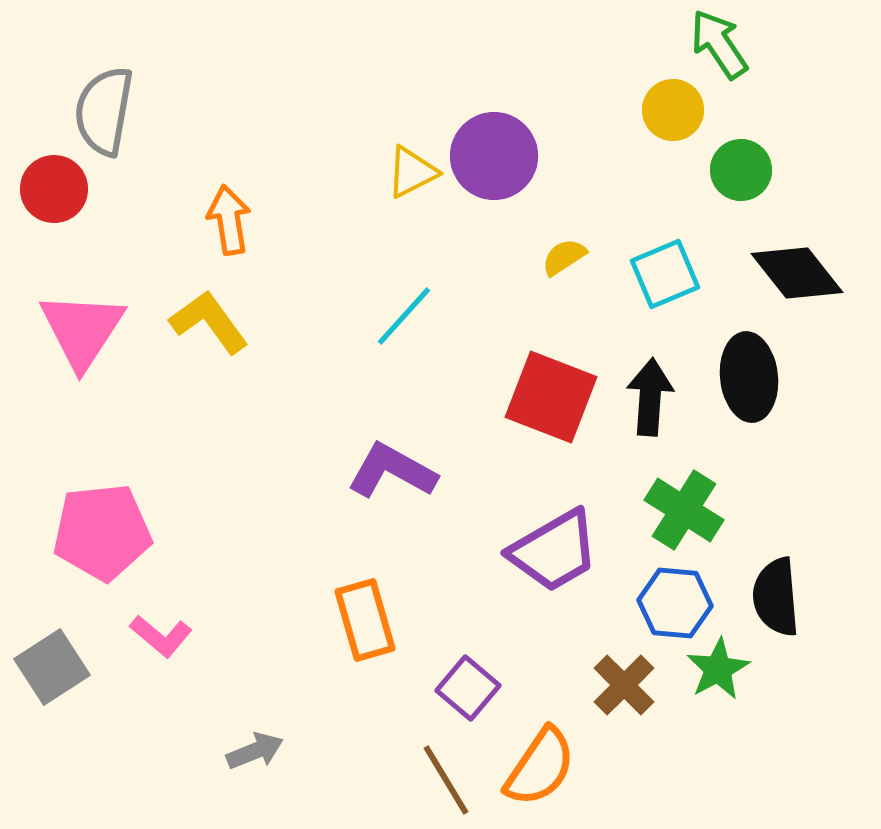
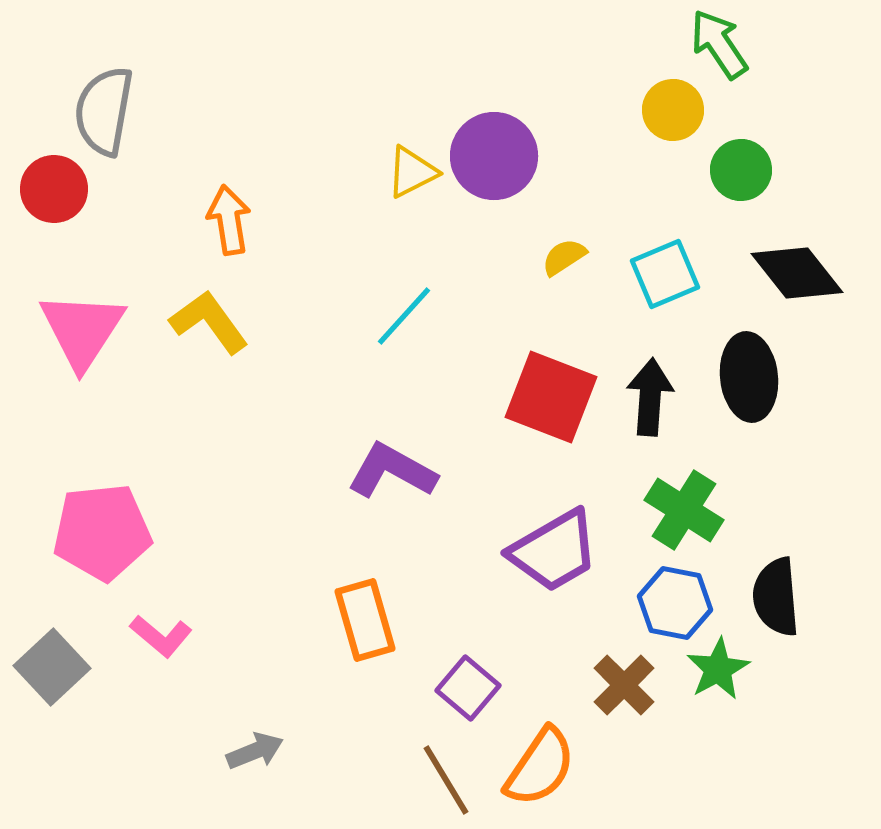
blue hexagon: rotated 6 degrees clockwise
gray square: rotated 10 degrees counterclockwise
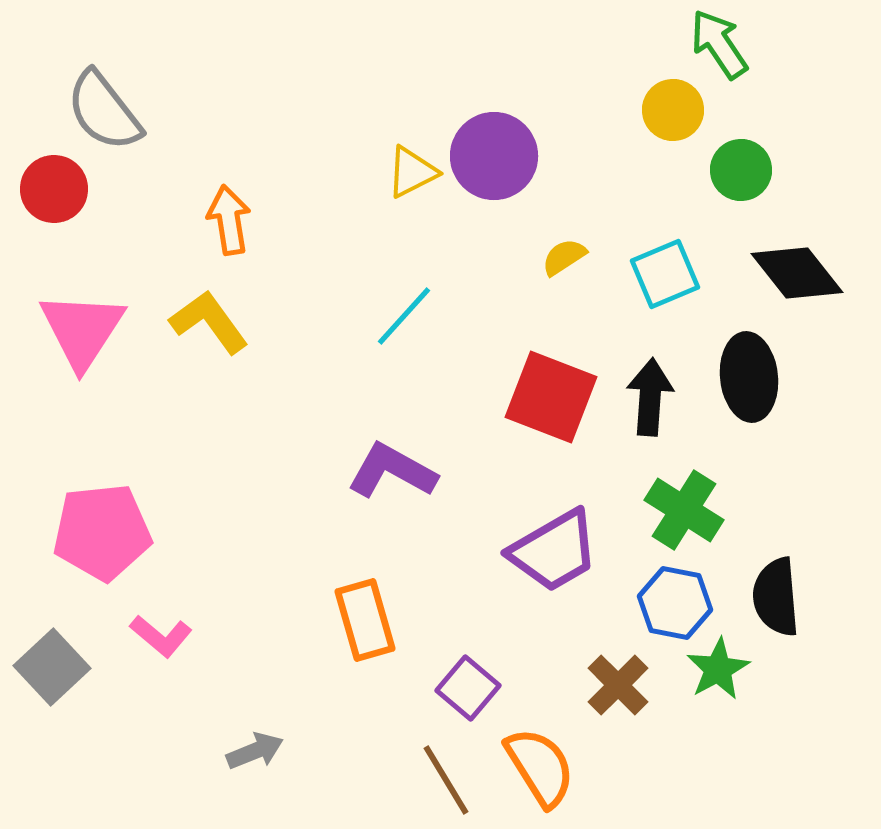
gray semicircle: rotated 48 degrees counterclockwise
brown cross: moved 6 px left
orange semicircle: rotated 66 degrees counterclockwise
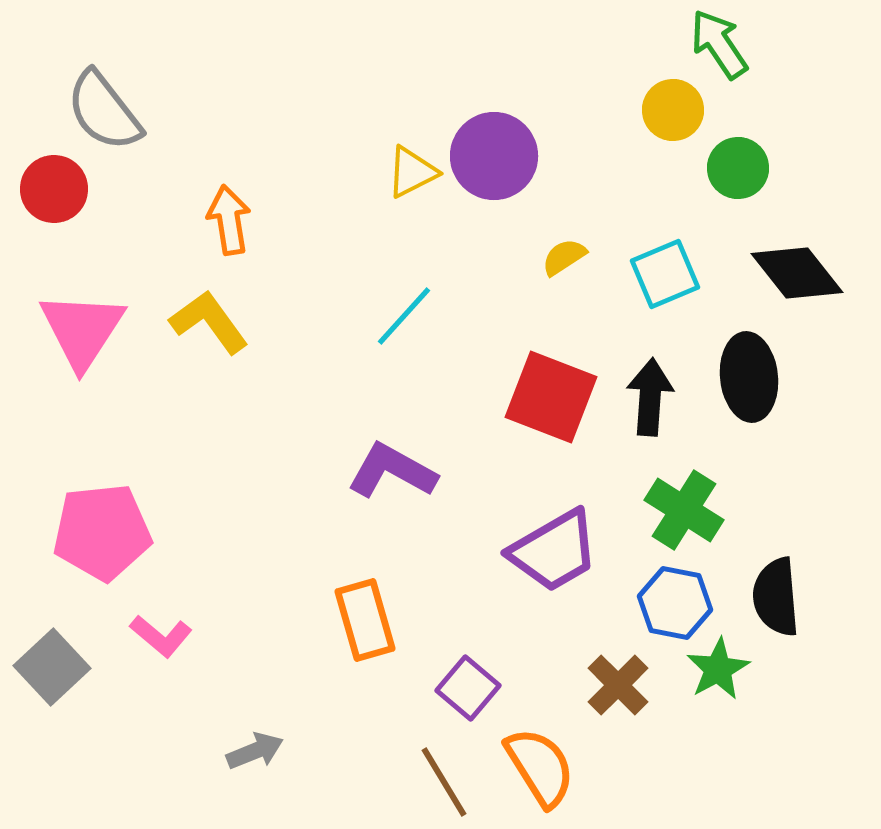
green circle: moved 3 px left, 2 px up
brown line: moved 2 px left, 2 px down
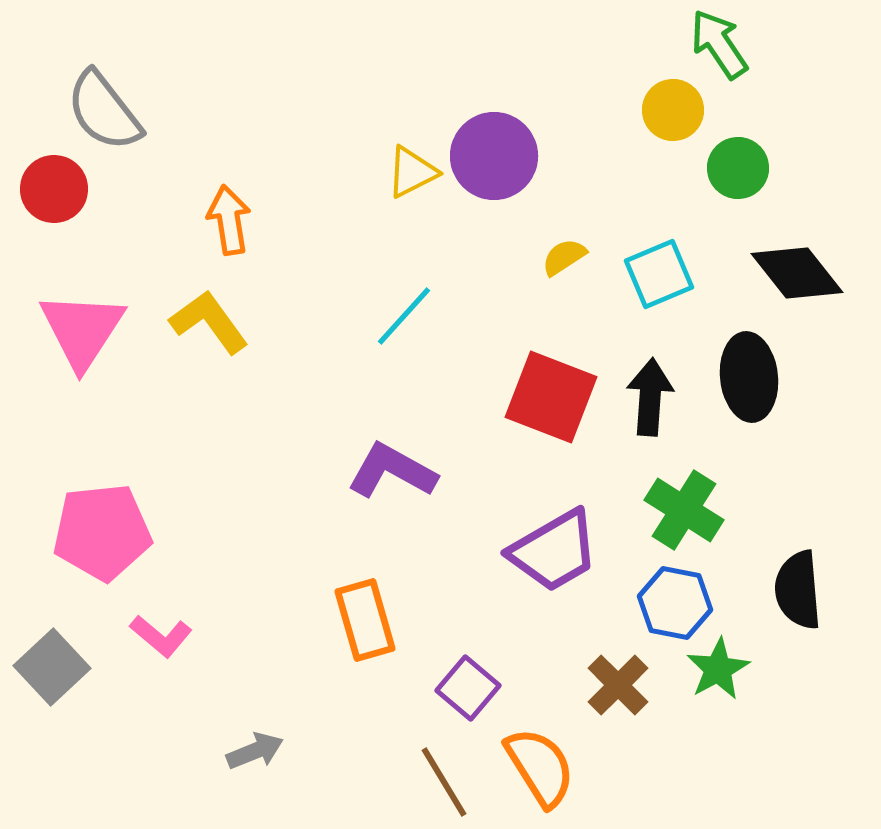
cyan square: moved 6 px left
black semicircle: moved 22 px right, 7 px up
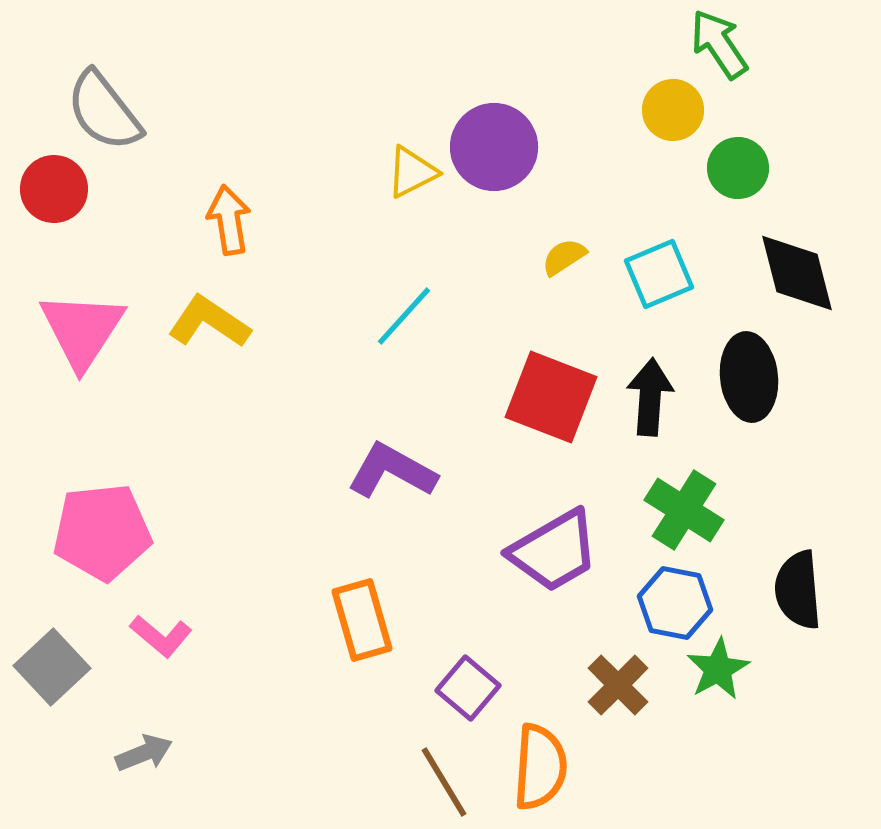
purple circle: moved 9 px up
black diamond: rotated 24 degrees clockwise
yellow L-shape: rotated 20 degrees counterclockwise
orange rectangle: moved 3 px left
gray arrow: moved 111 px left, 2 px down
orange semicircle: rotated 36 degrees clockwise
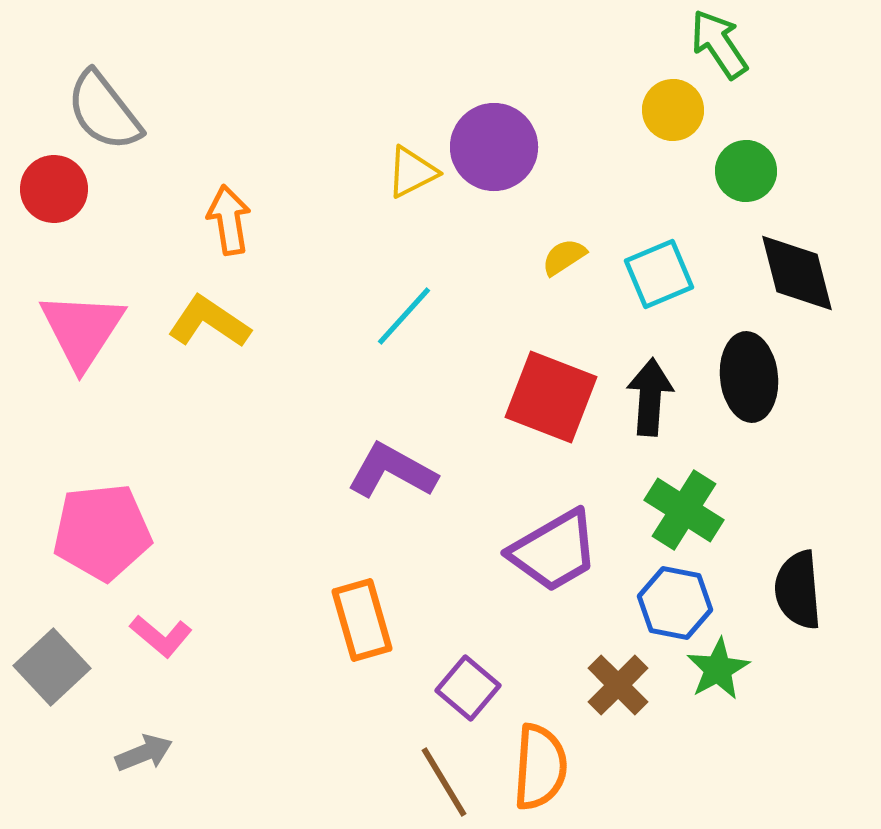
green circle: moved 8 px right, 3 px down
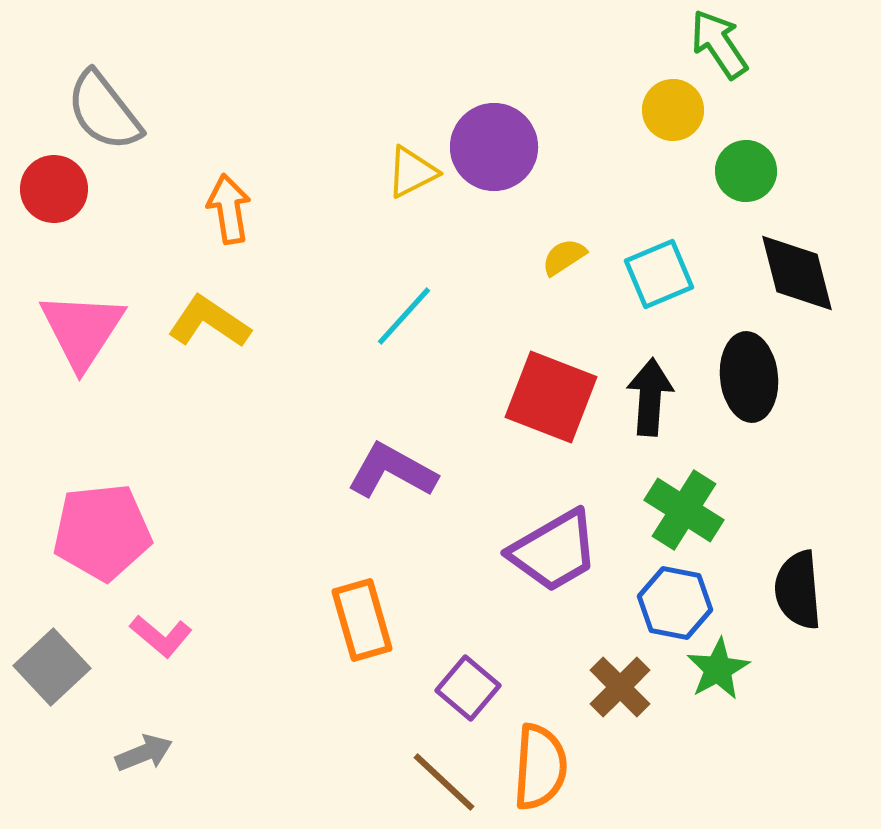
orange arrow: moved 11 px up
brown cross: moved 2 px right, 2 px down
brown line: rotated 16 degrees counterclockwise
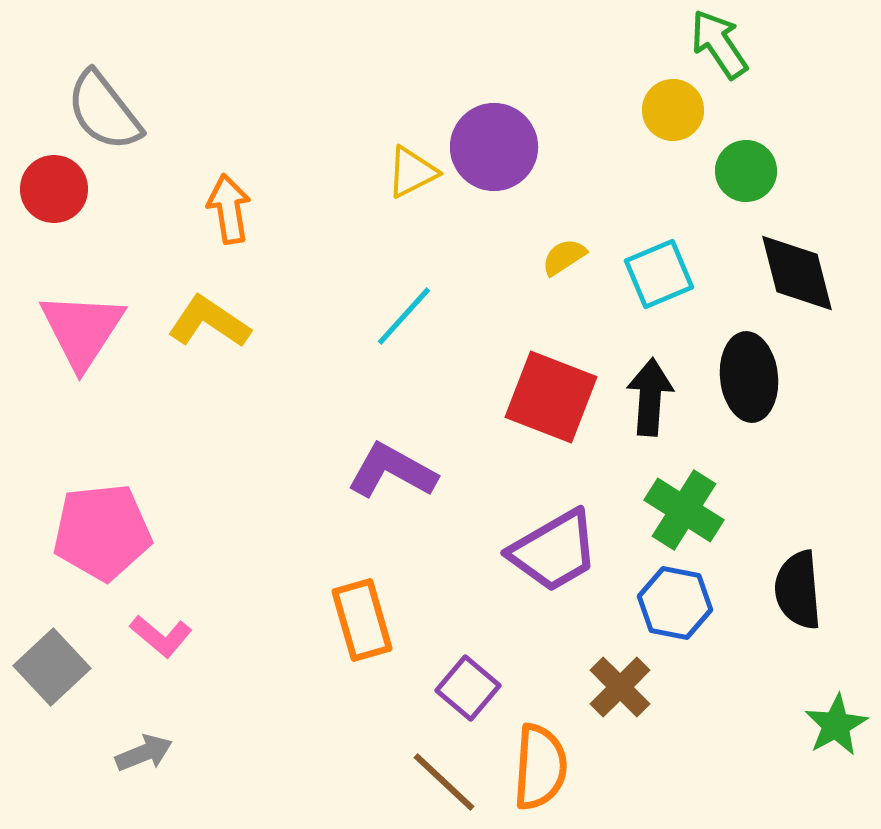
green star: moved 118 px right, 56 px down
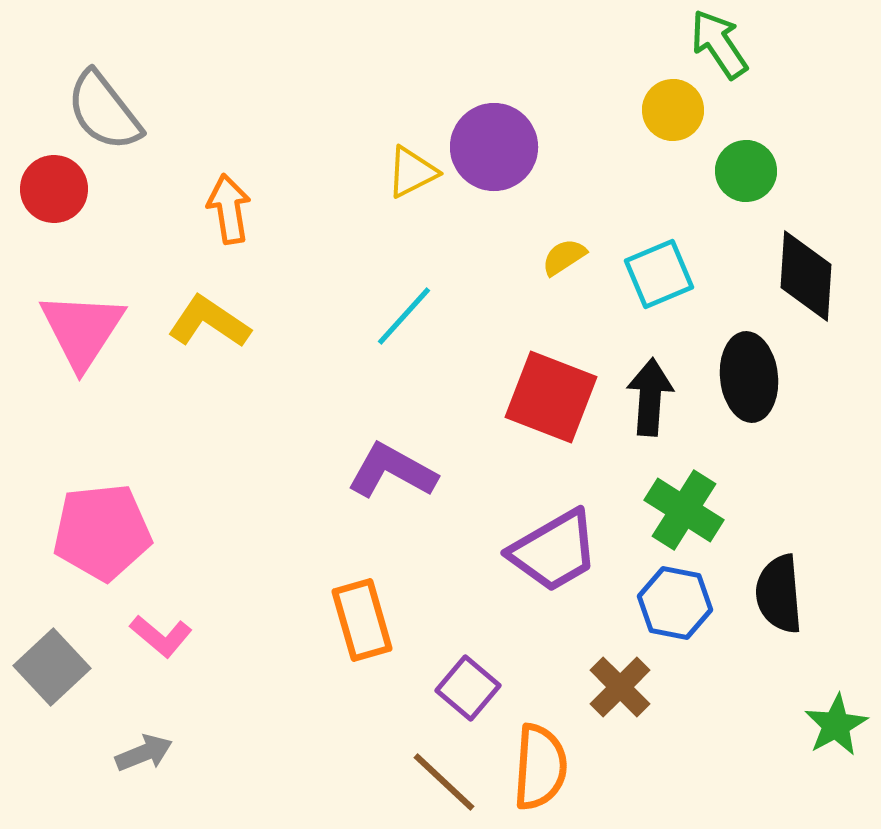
black diamond: moved 9 px right, 3 px down; rotated 18 degrees clockwise
black semicircle: moved 19 px left, 4 px down
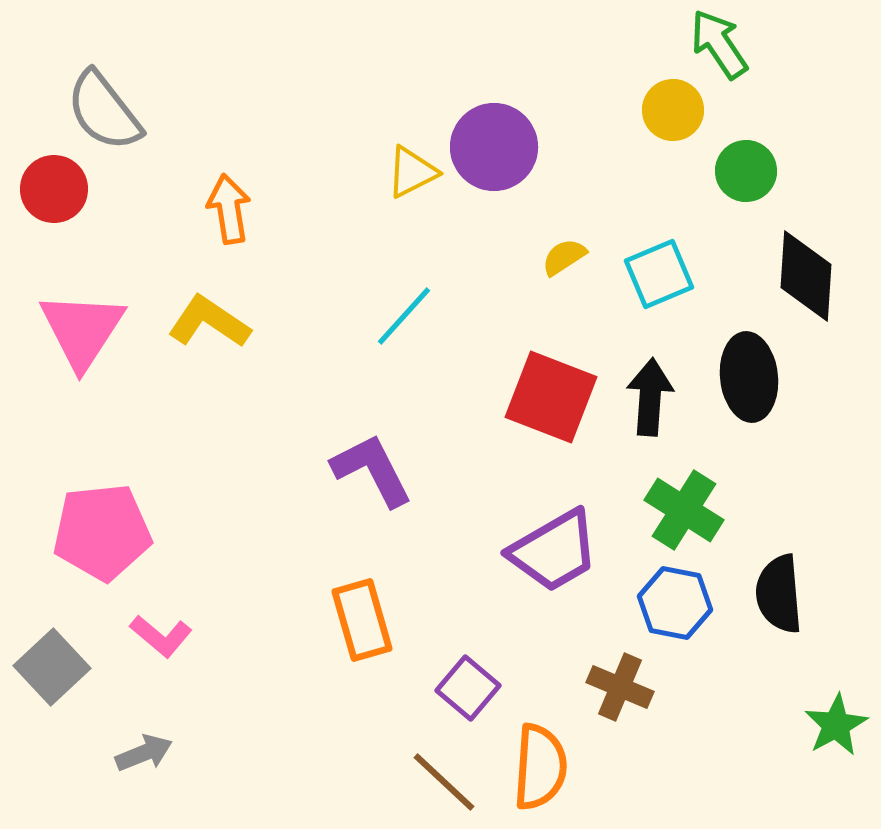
purple L-shape: moved 20 px left, 1 px up; rotated 34 degrees clockwise
brown cross: rotated 22 degrees counterclockwise
